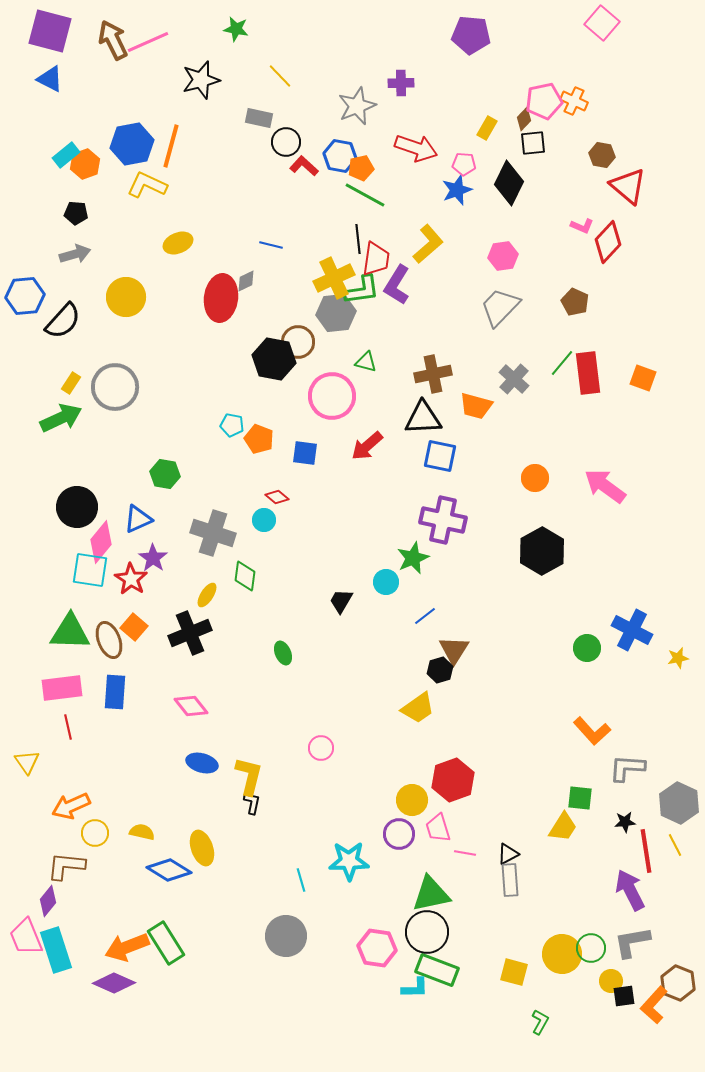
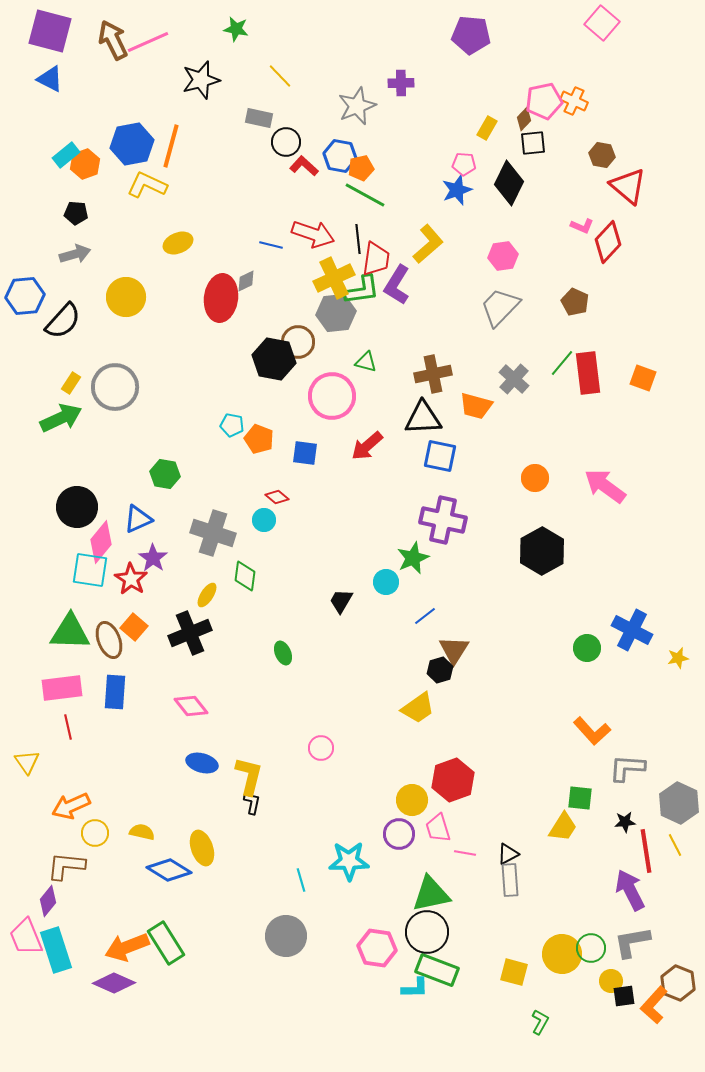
red arrow at (416, 148): moved 103 px left, 86 px down
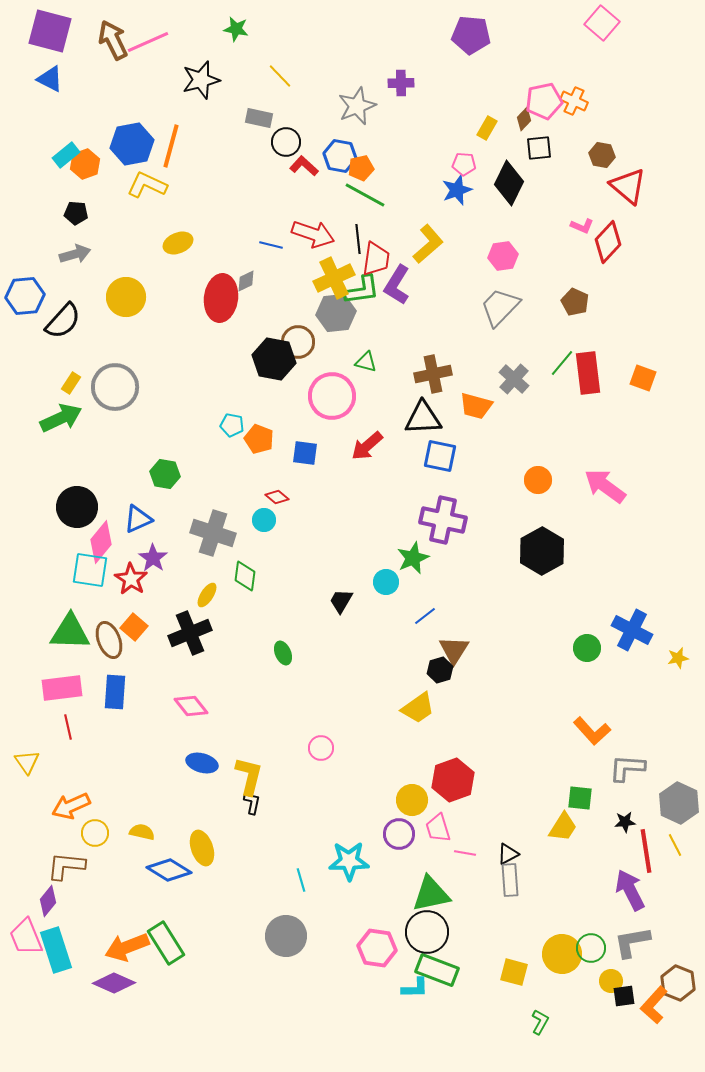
black square at (533, 143): moved 6 px right, 5 px down
orange circle at (535, 478): moved 3 px right, 2 px down
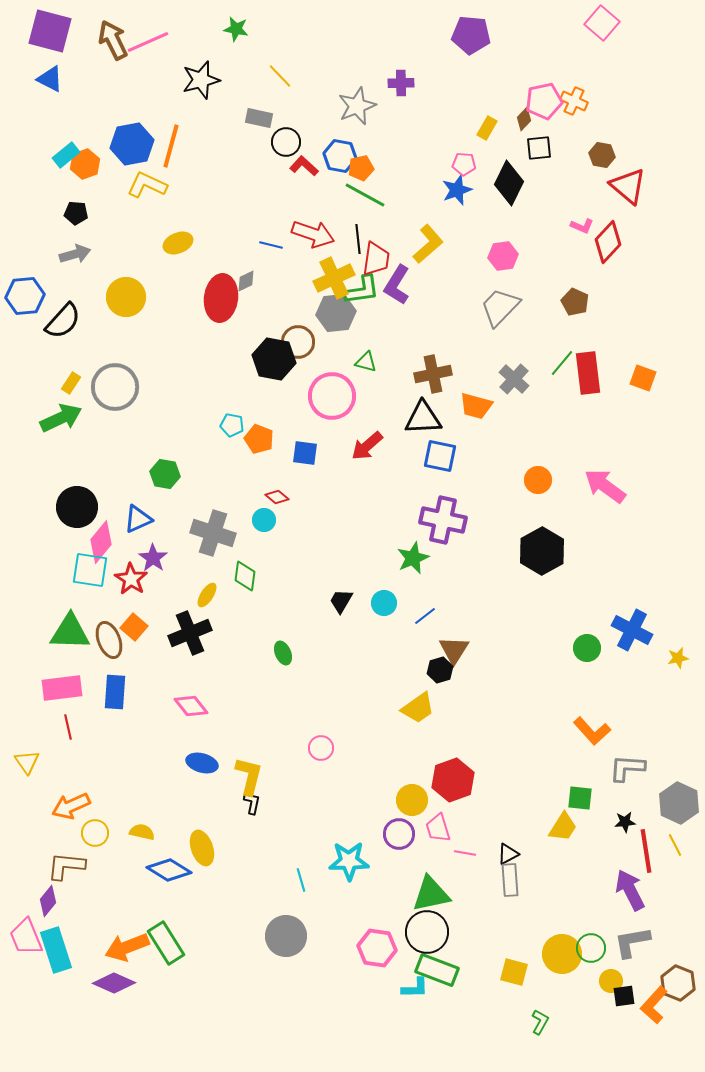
cyan circle at (386, 582): moved 2 px left, 21 px down
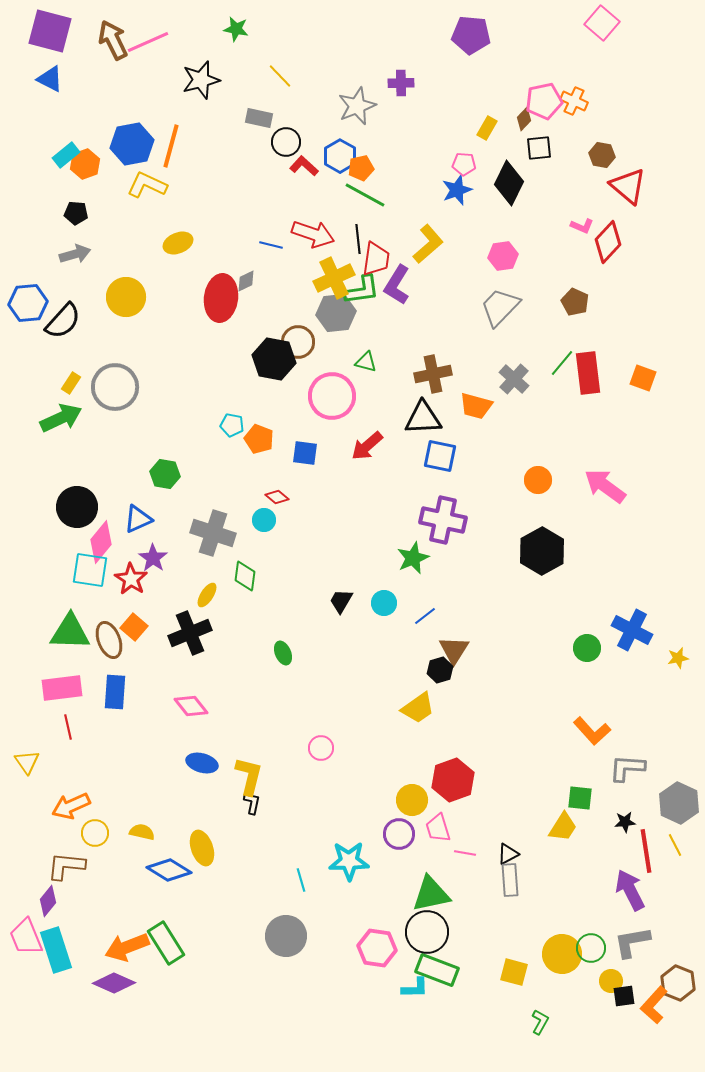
blue hexagon at (340, 156): rotated 20 degrees clockwise
blue hexagon at (25, 296): moved 3 px right, 7 px down
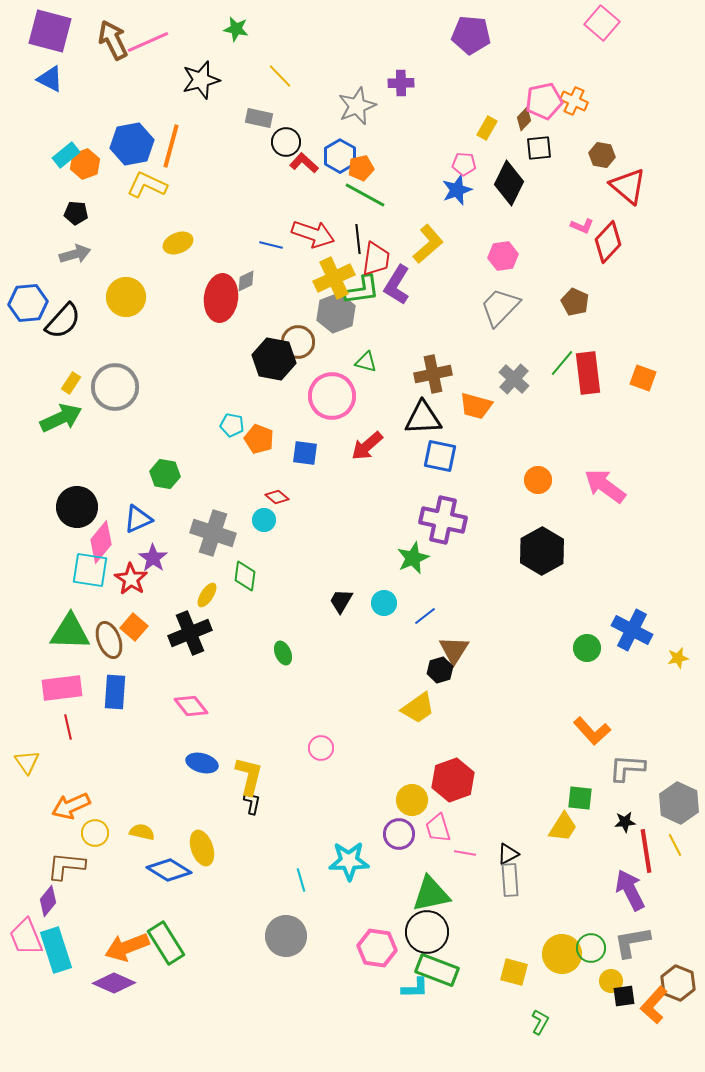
red L-shape at (304, 166): moved 3 px up
gray hexagon at (336, 313): rotated 15 degrees counterclockwise
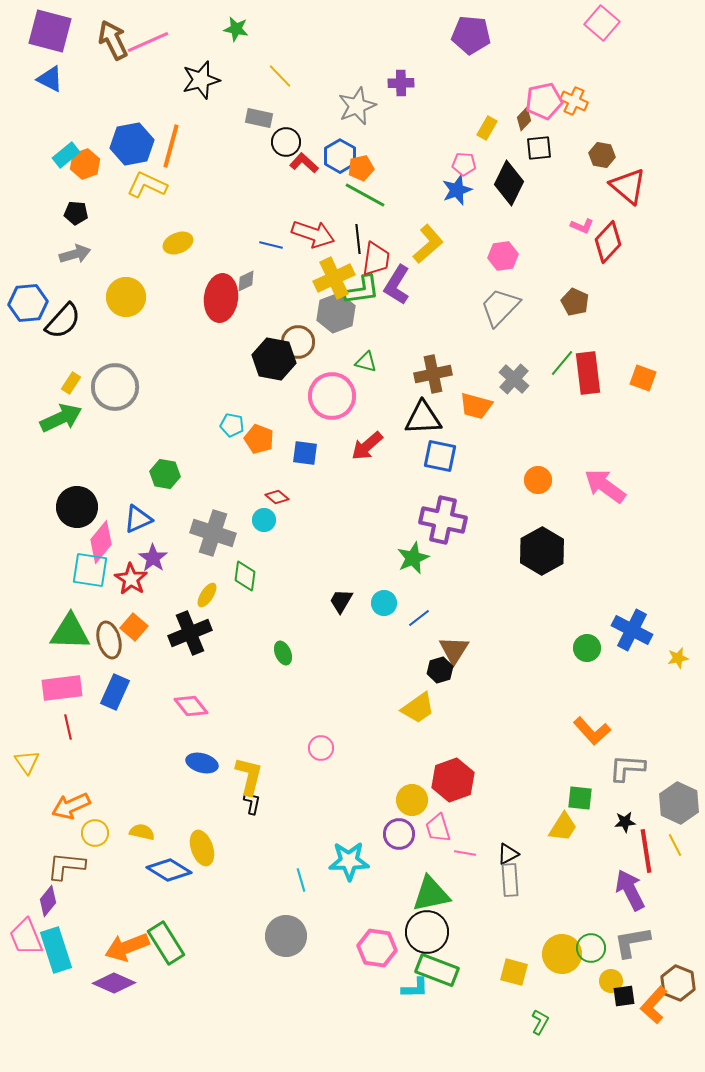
blue line at (425, 616): moved 6 px left, 2 px down
brown ellipse at (109, 640): rotated 6 degrees clockwise
blue rectangle at (115, 692): rotated 20 degrees clockwise
